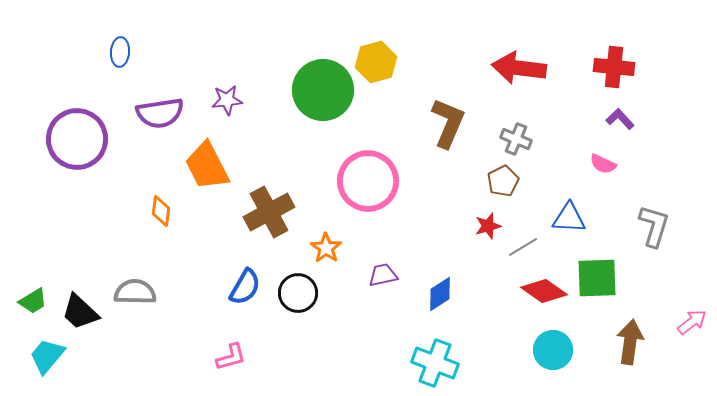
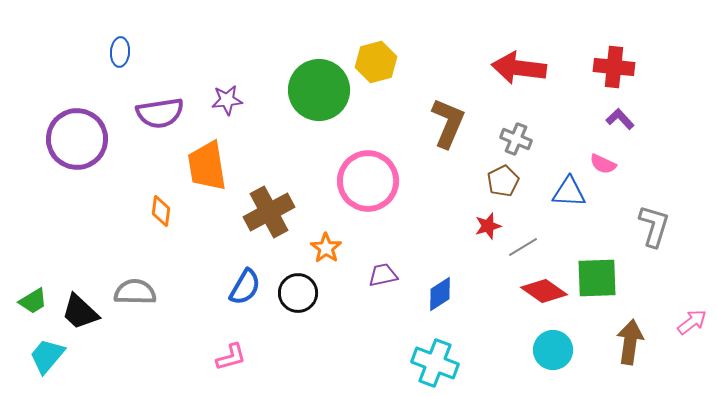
green circle: moved 4 px left
orange trapezoid: rotated 18 degrees clockwise
blue triangle: moved 26 px up
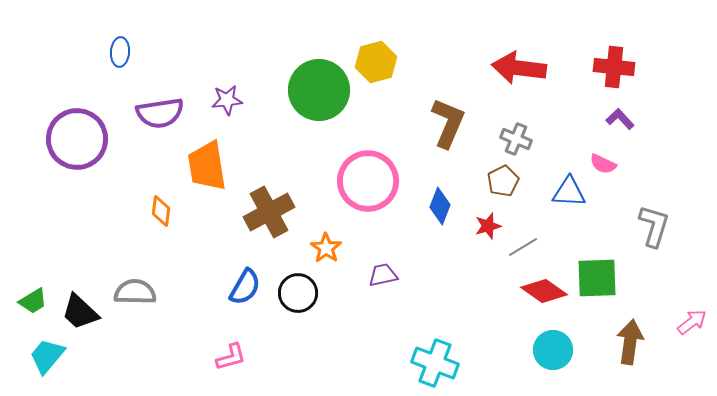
blue diamond: moved 88 px up; rotated 36 degrees counterclockwise
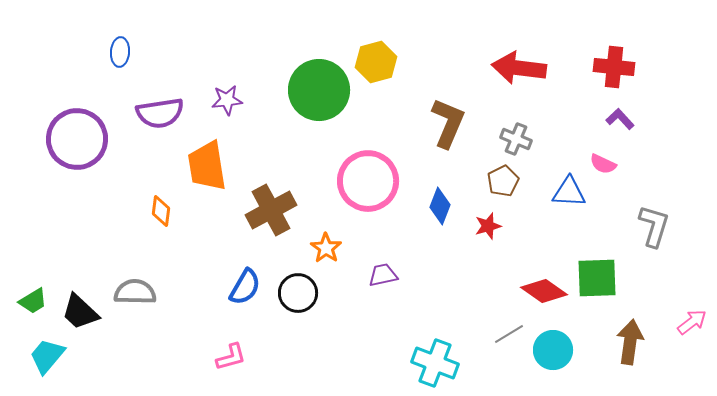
brown cross: moved 2 px right, 2 px up
gray line: moved 14 px left, 87 px down
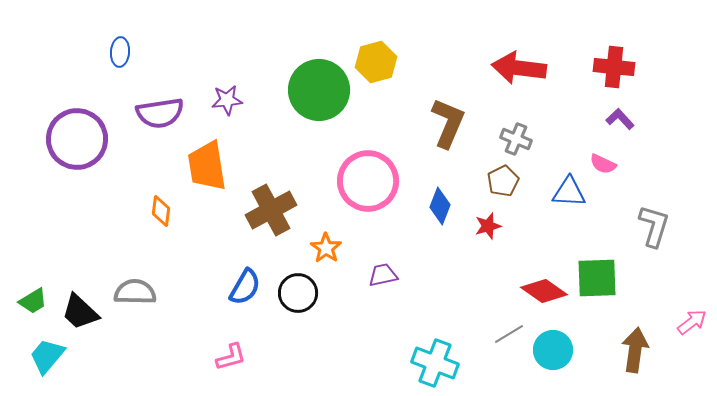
brown arrow: moved 5 px right, 8 px down
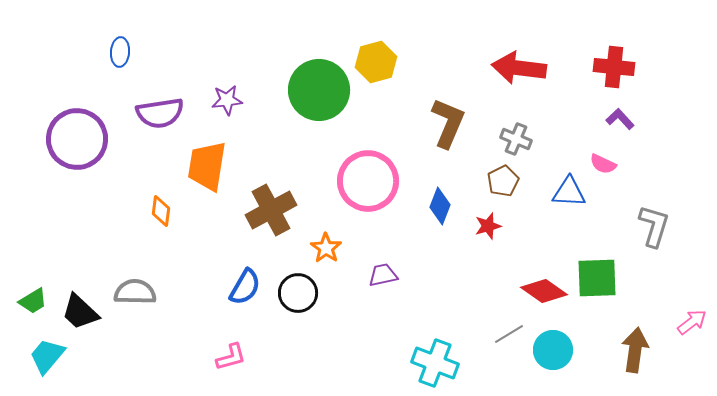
orange trapezoid: rotated 18 degrees clockwise
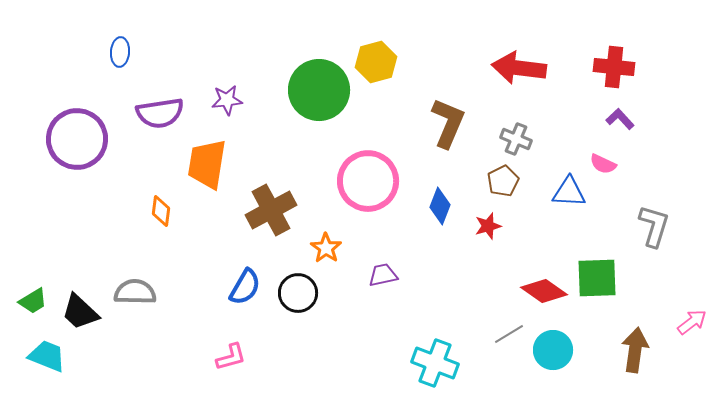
orange trapezoid: moved 2 px up
cyan trapezoid: rotated 72 degrees clockwise
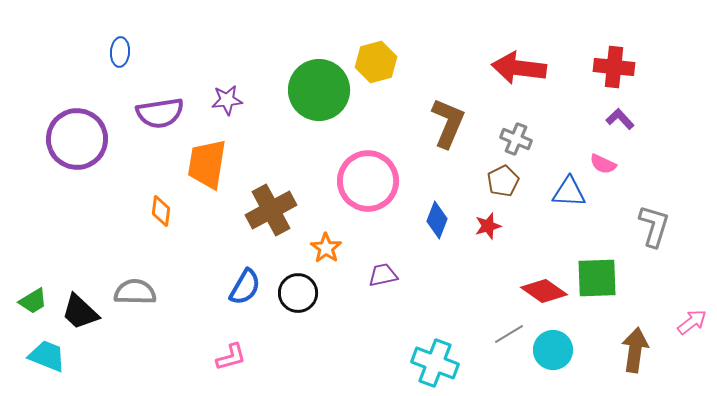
blue diamond: moved 3 px left, 14 px down
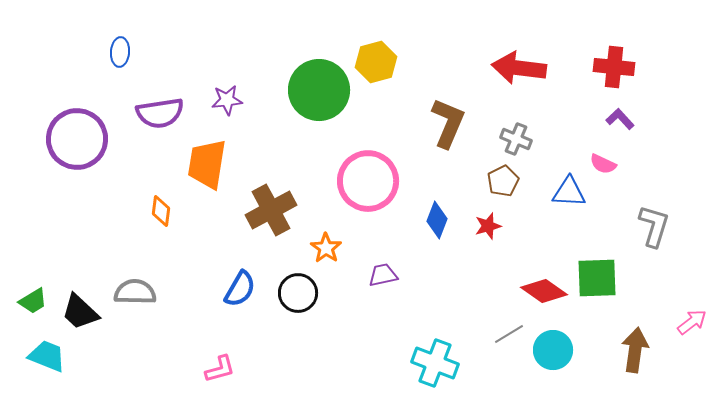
blue semicircle: moved 5 px left, 2 px down
pink L-shape: moved 11 px left, 12 px down
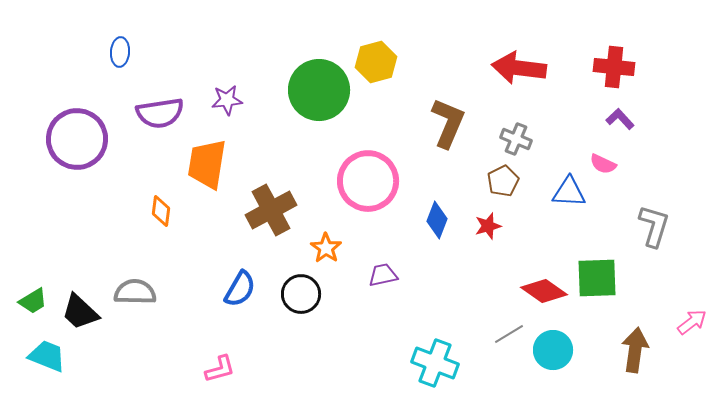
black circle: moved 3 px right, 1 px down
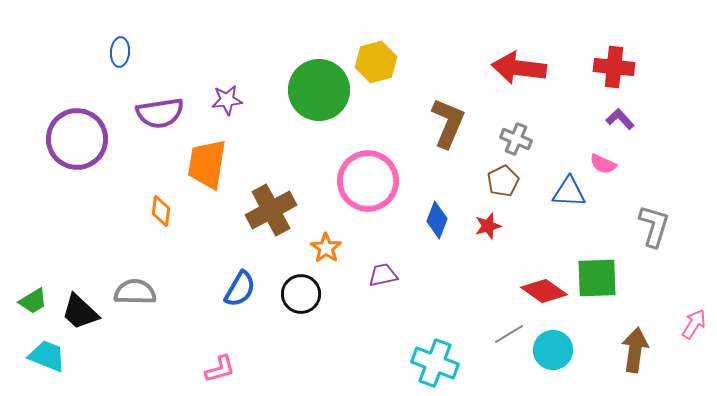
pink arrow: moved 2 px right, 2 px down; rotated 20 degrees counterclockwise
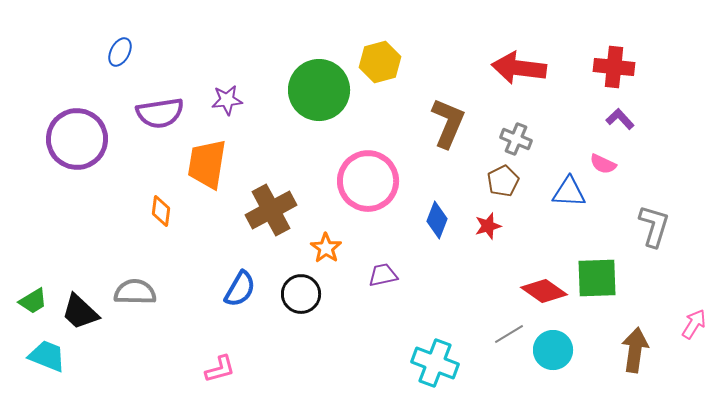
blue ellipse: rotated 24 degrees clockwise
yellow hexagon: moved 4 px right
